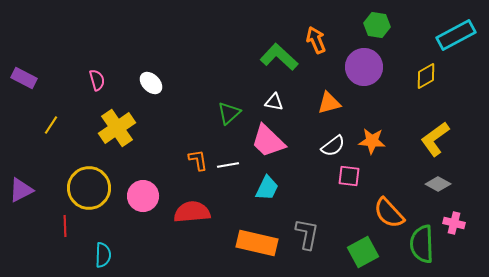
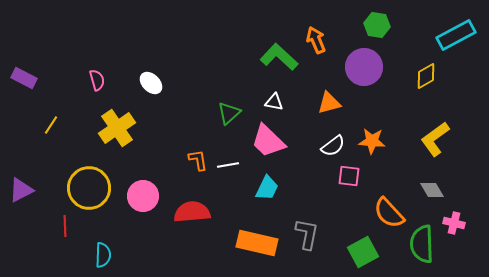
gray diamond: moved 6 px left, 6 px down; rotated 30 degrees clockwise
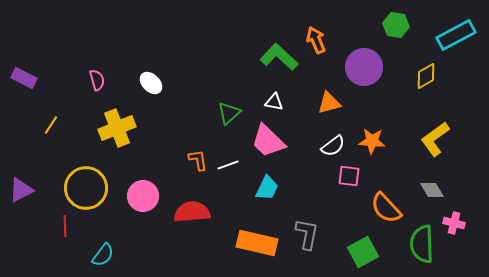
green hexagon: moved 19 px right
yellow cross: rotated 12 degrees clockwise
white line: rotated 10 degrees counterclockwise
yellow circle: moved 3 px left
orange semicircle: moved 3 px left, 5 px up
cyan semicircle: rotated 35 degrees clockwise
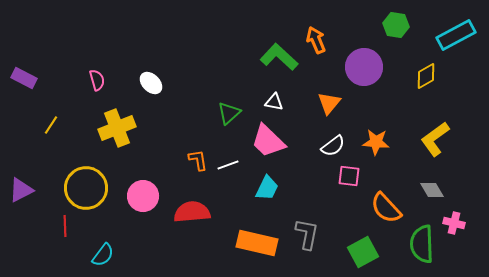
orange triangle: rotated 35 degrees counterclockwise
orange star: moved 4 px right, 1 px down
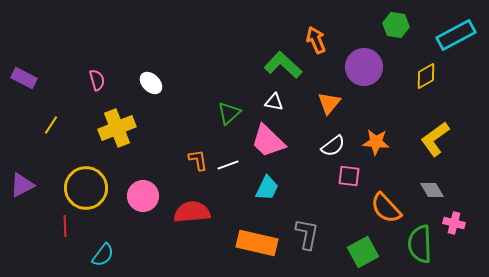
green L-shape: moved 4 px right, 8 px down
purple triangle: moved 1 px right, 5 px up
green semicircle: moved 2 px left
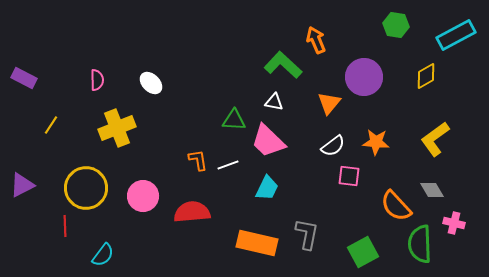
purple circle: moved 10 px down
pink semicircle: rotated 15 degrees clockwise
green triangle: moved 5 px right, 7 px down; rotated 45 degrees clockwise
orange semicircle: moved 10 px right, 2 px up
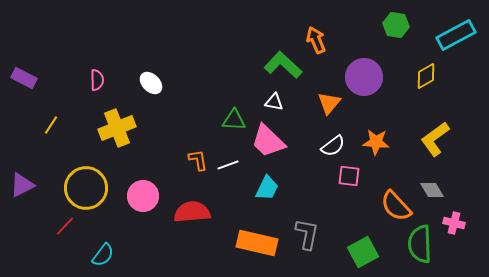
red line: rotated 45 degrees clockwise
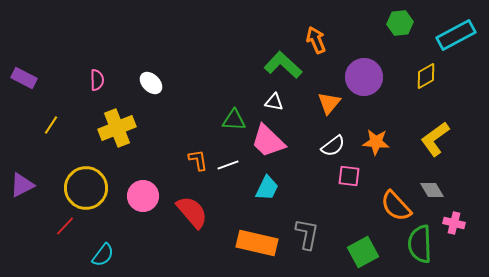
green hexagon: moved 4 px right, 2 px up; rotated 15 degrees counterclockwise
red semicircle: rotated 54 degrees clockwise
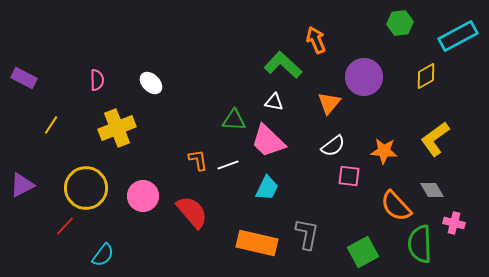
cyan rectangle: moved 2 px right, 1 px down
orange star: moved 8 px right, 9 px down
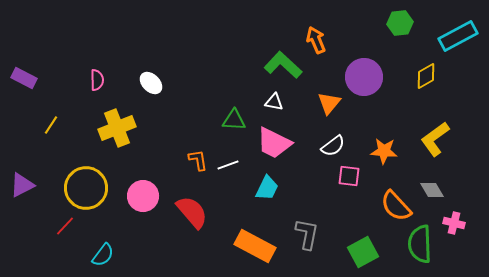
pink trapezoid: moved 6 px right, 2 px down; rotated 18 degrees counterclockwise
orange rectangle: moved 2 px left, 3 px down; rotated 15 degrees clockwise
